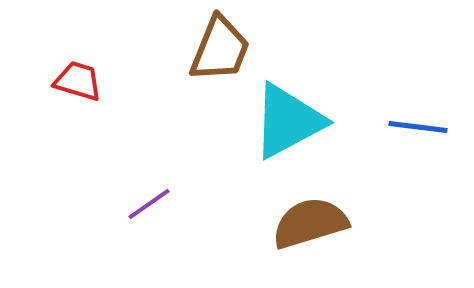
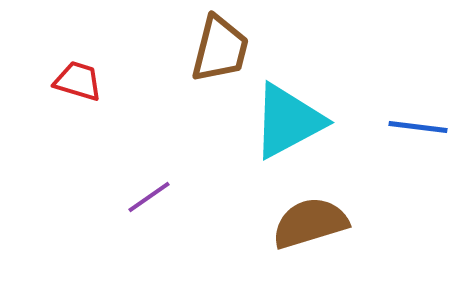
brown trapezoid: rotated 8 degrees counterclockwise
purple line: moved 7 px up
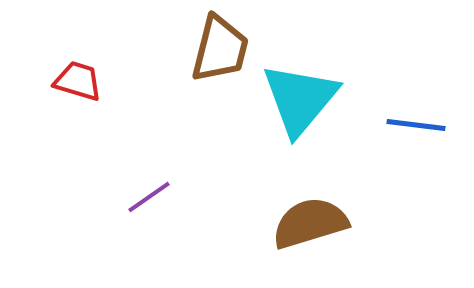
cyan triangle: moved 12 px right, 22 px up; rotated 22 degrees counterclockwise
blue line: moved 2 px left, 2 px up
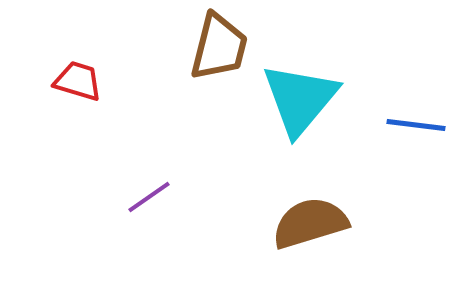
brown trapezoid: moved 1 px left, 2 px up
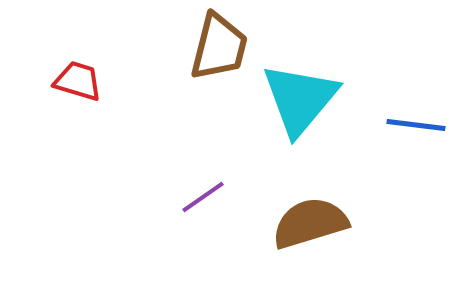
purple line: moved 54 px right
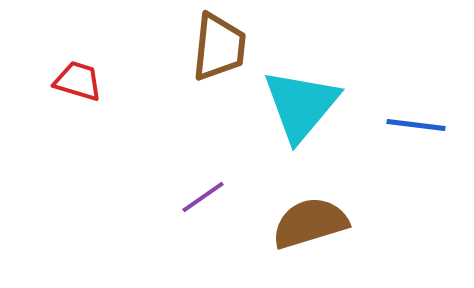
brown trapezoid: rotated 8 degrees counterclockwise
cyan triangle: moved 1 px right, 6 px down
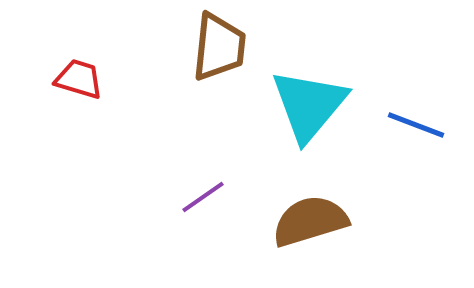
red trapezoid: moved 1 px right, 2 px up
cyan triangle: moved 8 px right
blue line: rotated 14 degrees clockwise
brown semicircle: moved 2 px up
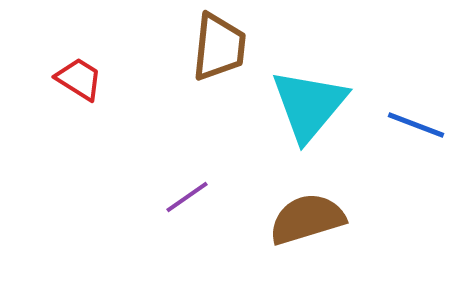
red trapezoid: rotated 15 degrees clockwise
purple line: moved 16 px left
brown semicircle: moved 3 px left, 2 px up
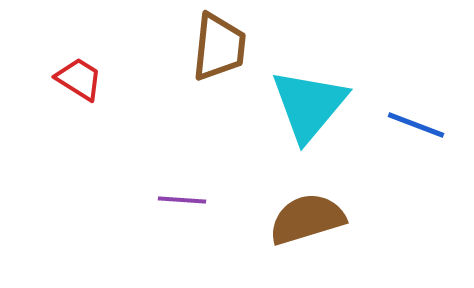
purple line: moved 5 px left, 3 px down; rotated 39 degrees clockwise
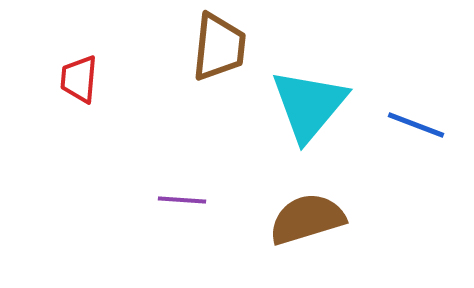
red trapezoid: rotated 117 degrees counterclockwise
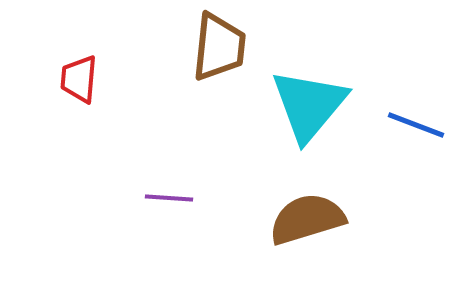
purple line: moved 13 px left, 2 px up
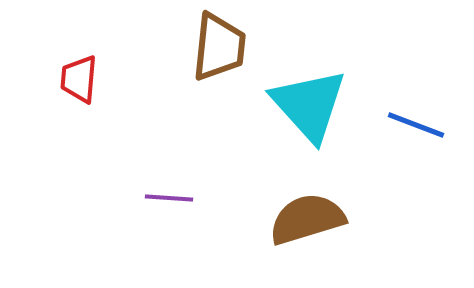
cyan triangle: rotated 22 degrees counterclockwise
